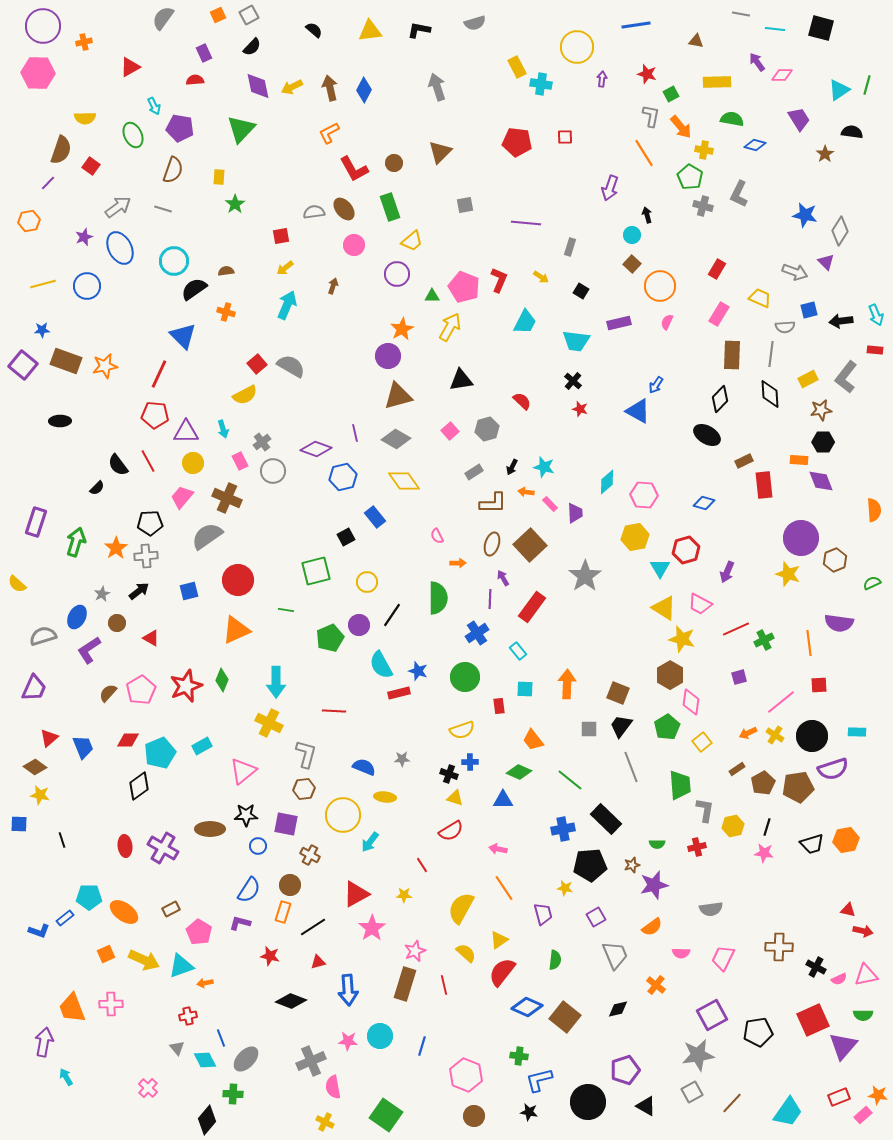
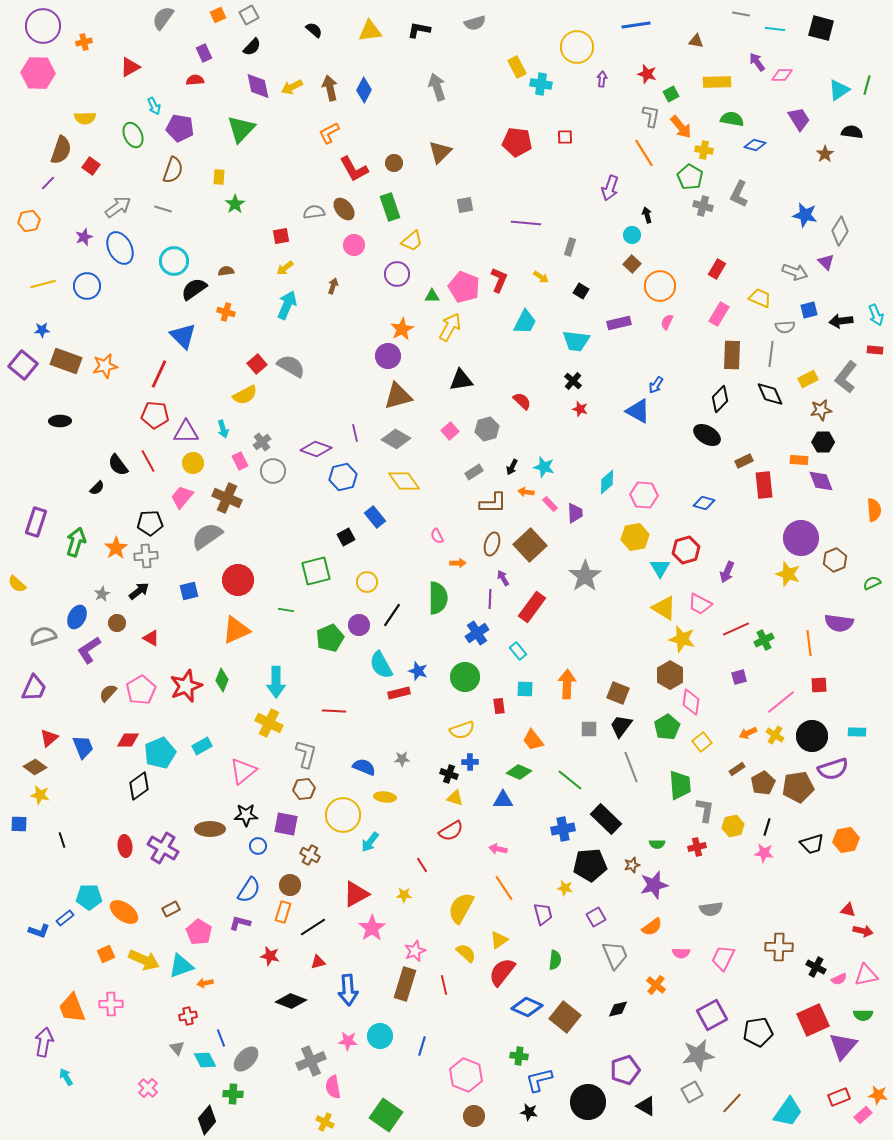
black diamond at (770, 394): rotated 20 degrees counterclockwise
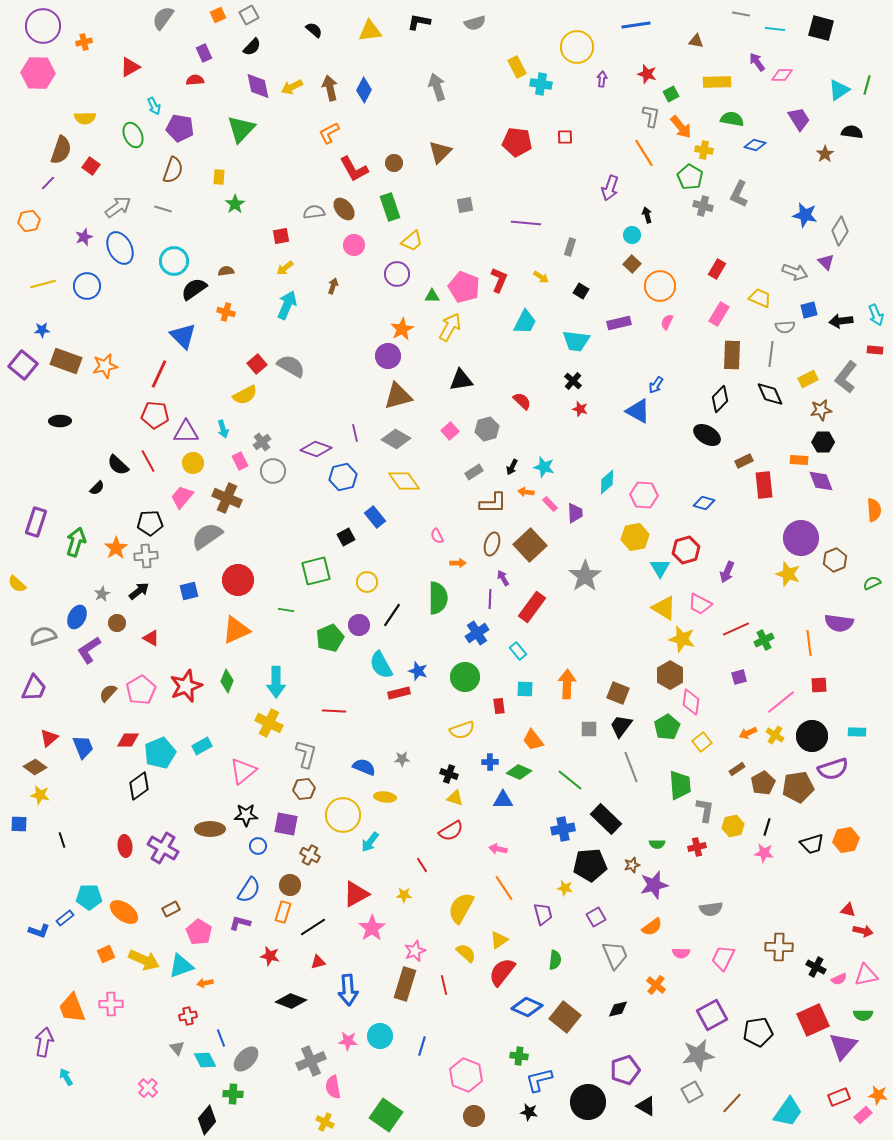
black L-shape at (419, 30): moved 8 px up
black semicircle at (118, 465): rotated 10 degrees counterclockwise
green diamond at (222, 680): moved 5 px right, 1 px down
blue cross at (470, 762): moved 20 px right
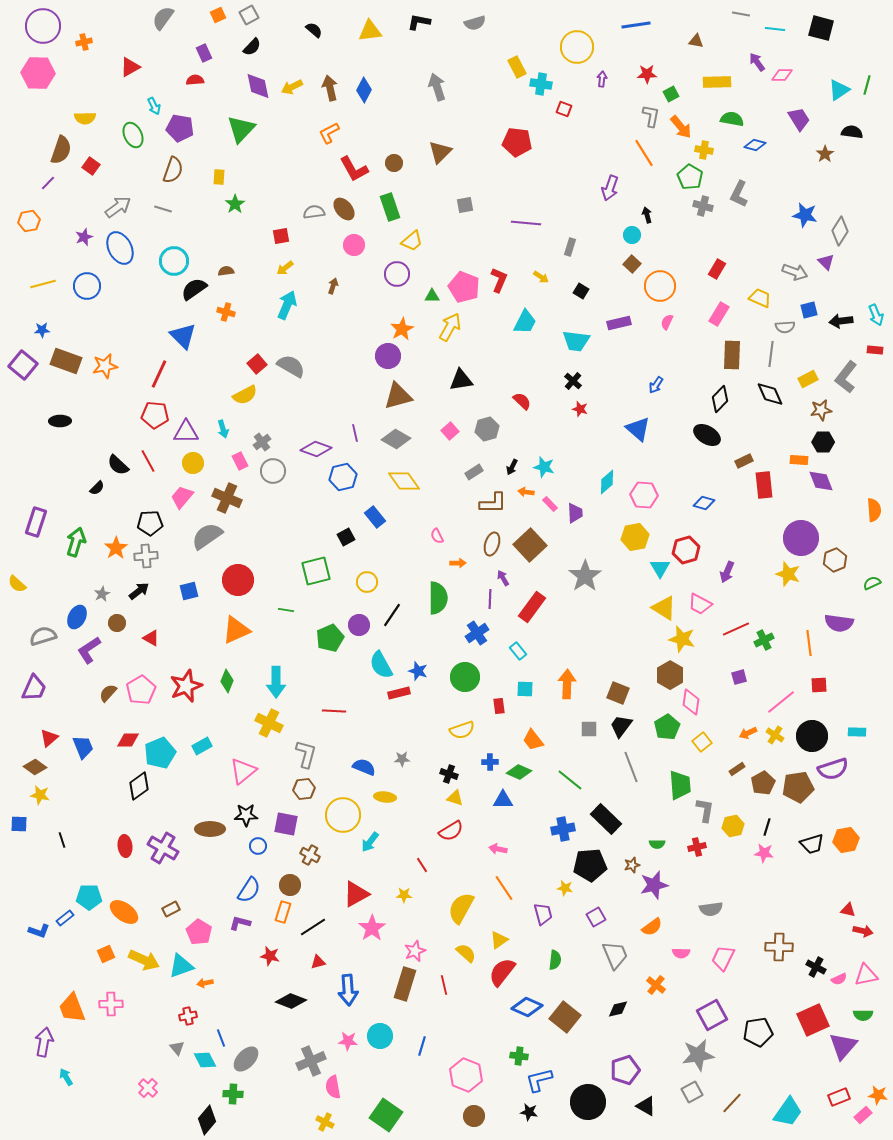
red star at (647, 74): rotated 18 degrees counterclockwise
red square at (565, 137): moved 1 px left, 28 px up; rotated 21 degrees clockwise
blue triangle at (638, 411): moved 18 px down; rotated 12 degrees clockwise
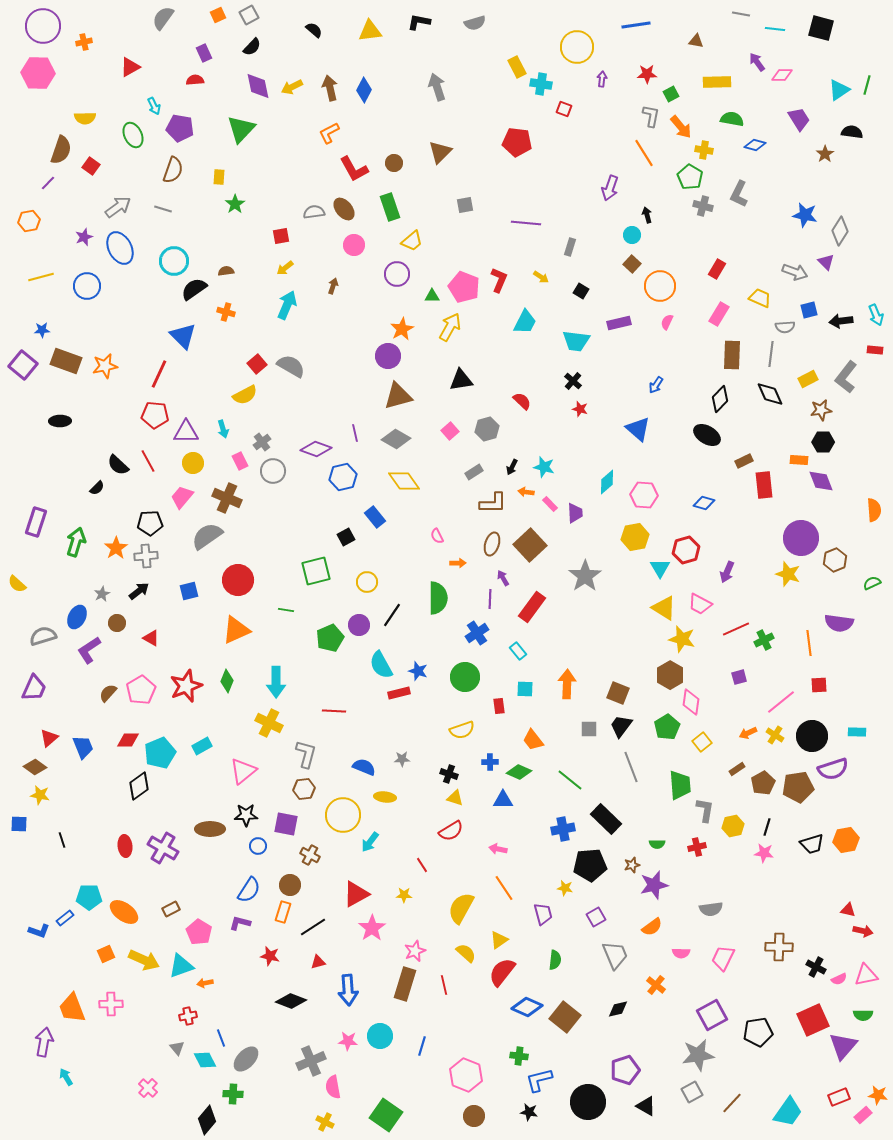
yellow line at (43, 284): moved 2 px left, 7 px up
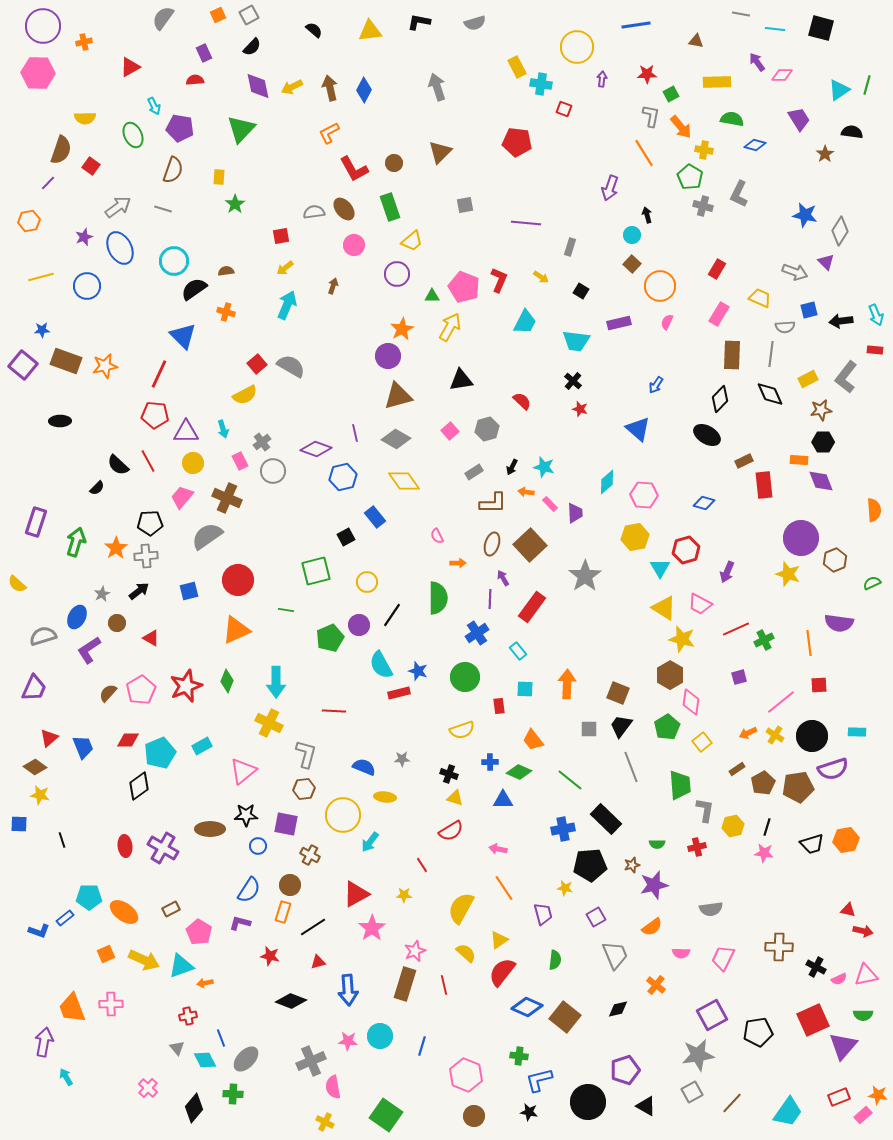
black diamond at (207, 1120): moved 13 px left, 12 px up
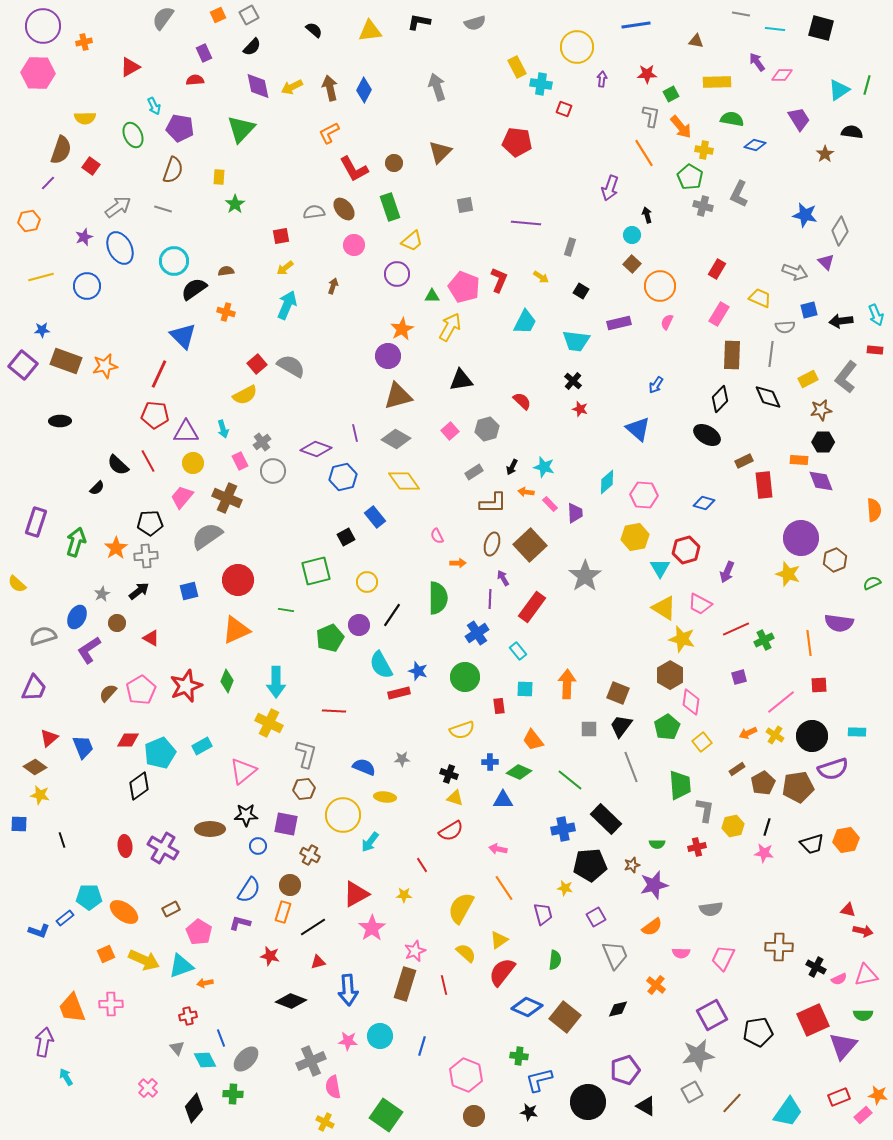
black diamond at (770, 394): moved 2 px left, 3 px down
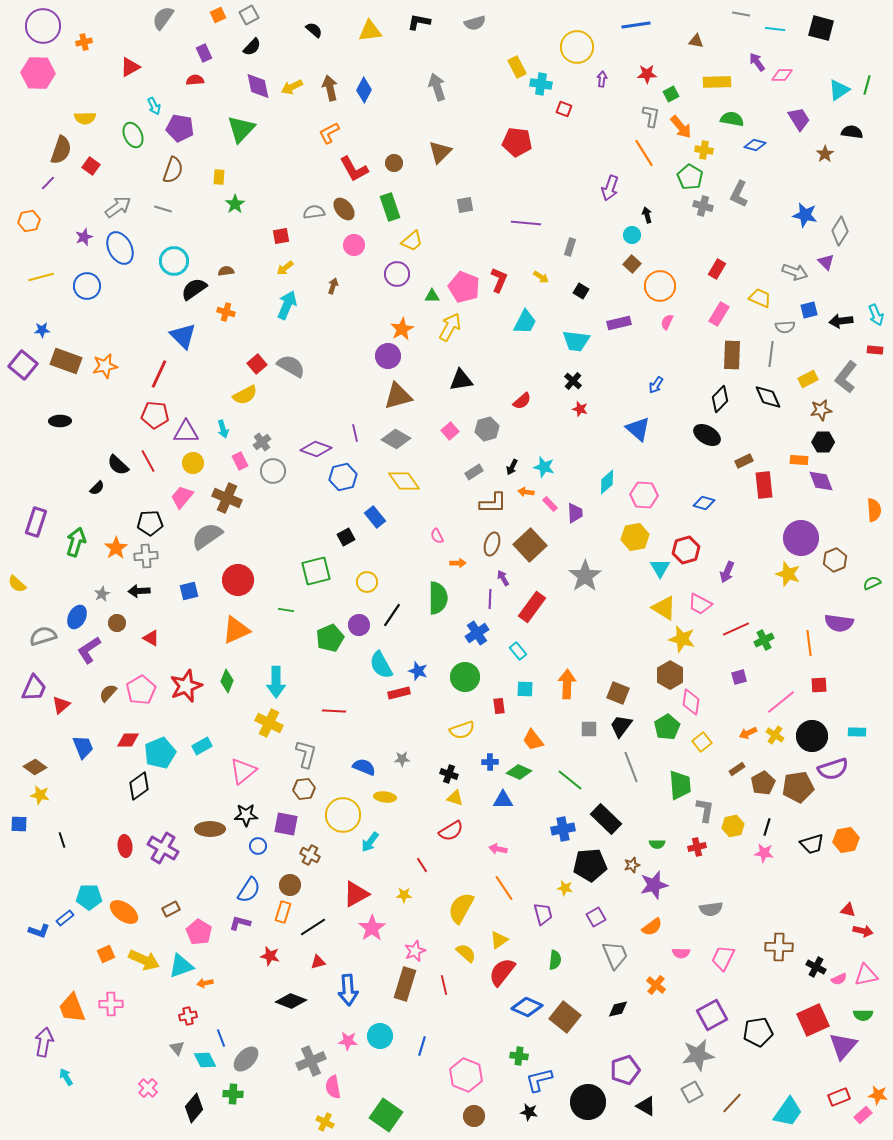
red semicircle at (522, 401): rotated 96 degrees clockwise
black arrow at (139, 591): rotated 145 degrees counterclockwise
red triangle at (49, 738): moved 12 px right, 33 px up
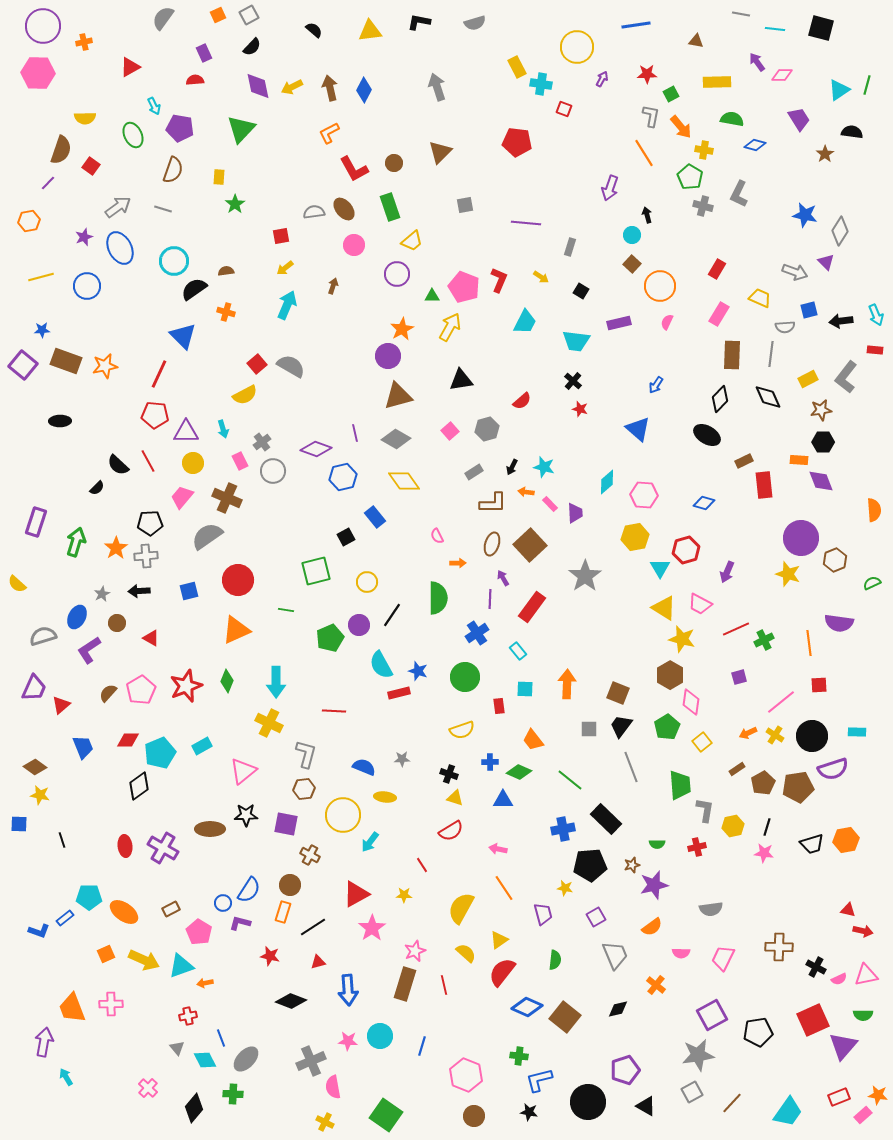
purple arrow at (602, 79): rotated 21 degrees clockwise
blue circle at (258, 846): moved 35 px left, 57 px down
